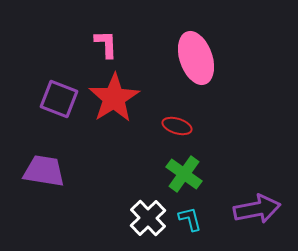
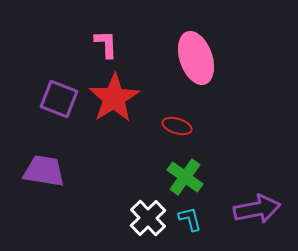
green cross: moved 1 px right, 3 px down
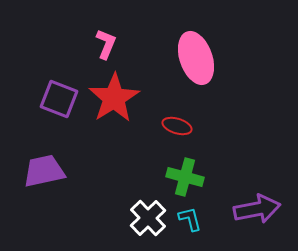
pink L-shape: rotated 24 degrees clockwise
purple trapezoid: rotated 21 degrees counterclockwise
green cross: rotated 21 degrees counterclockwise
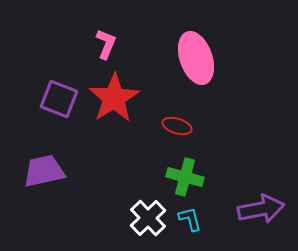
purple arrow: moved 4 px right
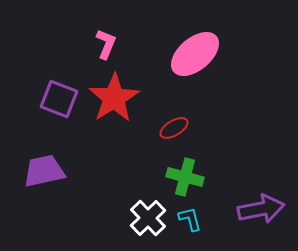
pink ellipse: moved 1 px left, 4 px up; rotated 69 degrees clockwise
red ellipse: moved 3 px left, 2 px down; rotated 48 degrees counterclockwise
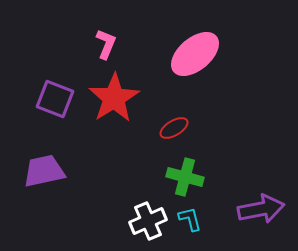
purple square: moved 4 px left
white cross: moved 3 px down; rotated 21 degrees clockwise
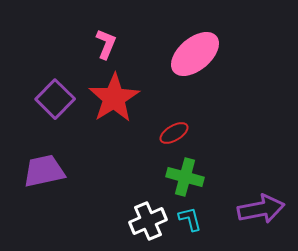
purple square: rotated 24 degrees clockwise
red ellipse: moved 5 px down
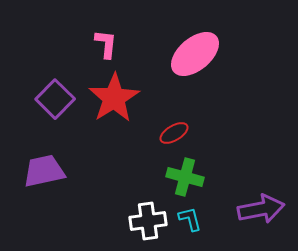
pink L-shape: rotated 16 degrees counterclockwise
white cross: rotated 15 degrees clockwise
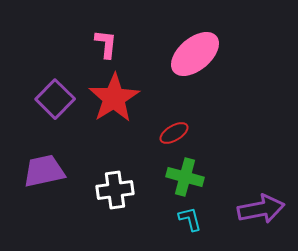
white cross: moved 33 px left, 31 px up
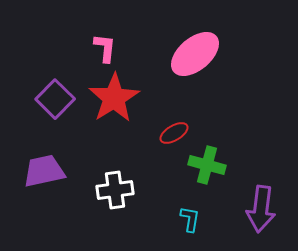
pink L-shape: moved 1 px left, 4 px down
green cross: moved 22 px right, 12 px up
purple arrow: rotated 108 degrees clockwise
cyan L-shape: rotated 24 degrees clockwise
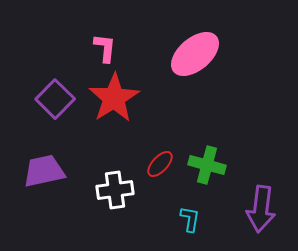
red ellipse: moved 14 px left, 31 px down; rotated 16 degrees counterclockwise
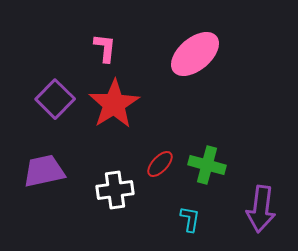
red star: moved 6 px down
